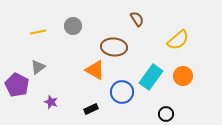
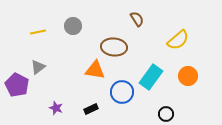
orange triangle: rotated 20 degrees counterclockwise
orange circle: moved 5 px right
purple star: moved 5 px right, 6 px down
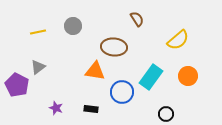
orange triangle: moved 1 px down
black rectangle: rotated 32 degrees clockwise
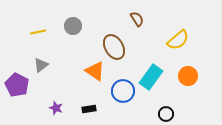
brown ellipse: rotated 55 degrees clockwise
gray triangle: moved 3 px right, 2 px up
orange triangle: rotated 25 degrees clockwise
blue circle: moved 1 px right, 1 px up
black rectangle: moved 2 px left; rotated 16 degrees counterclockwise
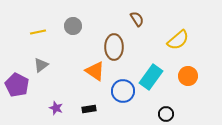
brown ellipse: rotated 30 degrees clockwise
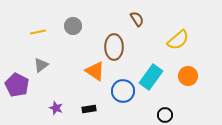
black circle: moved 1 px left, 1 px down
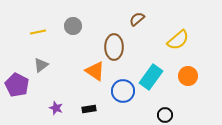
brown semicircle: rotated 98 degrees counterclockwise
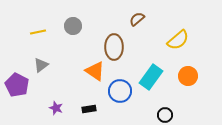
blue circle: moved 3 px left
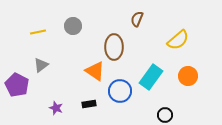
brown semicircle: rotated 28 degrees counterclockwise
black rectangle: moved 5 px up
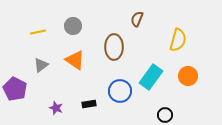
yellow semicircle: rotated 35 degrees counterclockwise
orange triangle: moved 20 px left, 11 px up
purple pentagon: moved 2 px left, 4 px down
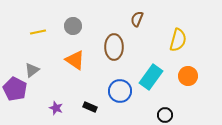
gray triangle: moved 9 px left, 5 px down
black rectangle: moved 1 px right, 3 px down; rotated 32 degrees clockwise
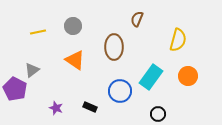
black circle: moved 7 px left, 1 px up
